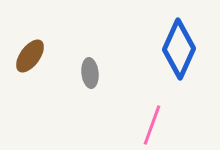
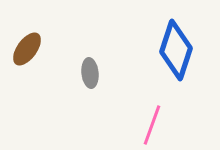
blue diamond: moved 3 px left, 1 px down; rotated 6 degrees counterclockwise
brown ellipse: moved 3 px left, 7 px up
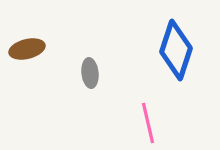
brown ellipse: rotated 40 degrees clockwise
pink line: moved 4 px left, 2 px up; rotated 33 degrees counterclockwise
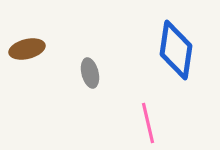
blue diamond: rotated 10 degrees counterclockwise
gray ellipse: rotated 8 degrees counterclockwise
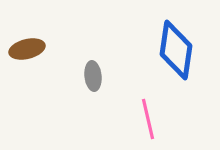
gray ellipse: moved 3 px right, 3 px down; rotated 8 degrees clockwise
pink line: moved 4 px up
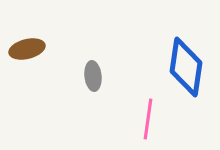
blue diamond: moved 10 px right, 17 px down
pink line: rotated 21 degrees clockwise
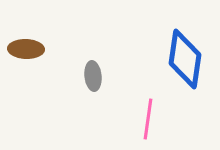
brown ellipse: moved 1 px left; rotated 16 degrees clockwise
blue diamond: moved 1 px left, 8 px up
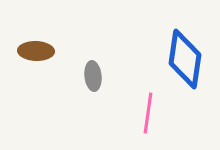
brown ellipse: moved 10 px right, 2 px down
pink line: moved 6 px up
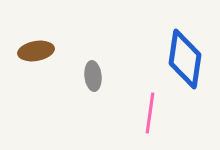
brown ellipse: rotated 12 degrees counterclockwise
pink line: moved 2 px right
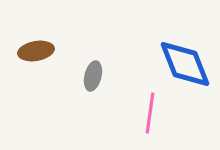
blue diamond: moved 5 px down; rotated 30 degrees counterclockwise
gray ellipse: rotated 20 degrees clockwise
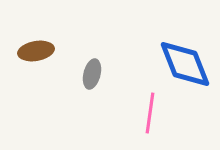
gray ellipse: moved 1 px left, 2 px up
